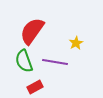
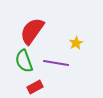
purple line: moved 1 px right, 1 px down
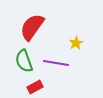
red semicircle: moved 4 px up
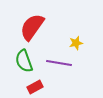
yellow star: rotated 16 degrees clockwise
purple line: moved 3 px right
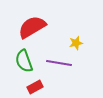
red semicircle: rotated 24 degrees clockwise
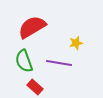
red rectangle: rotated 70 degrees clockwise
